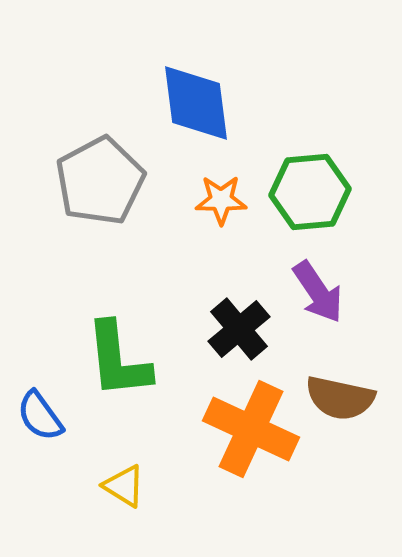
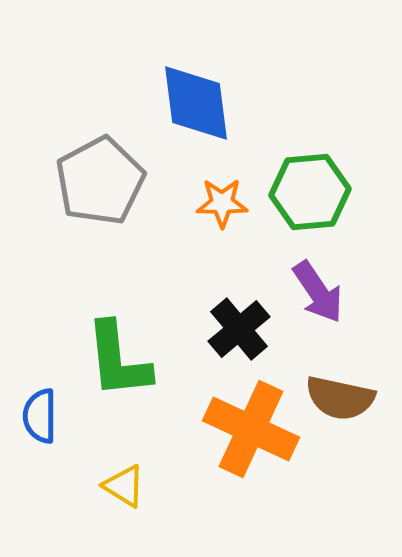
orange star: moved 1 px right, 3 px down
blue semicircle: rotated 36 degrees clockwise
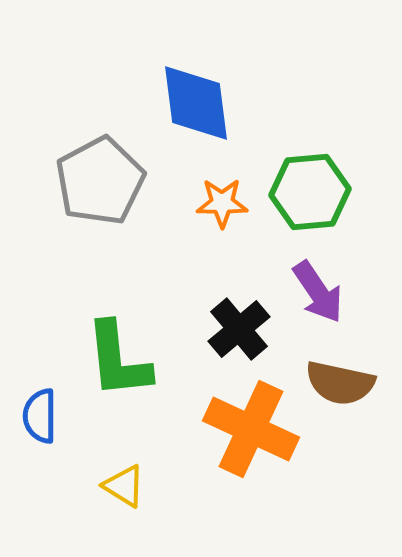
brown semicircle: moved 15 px up
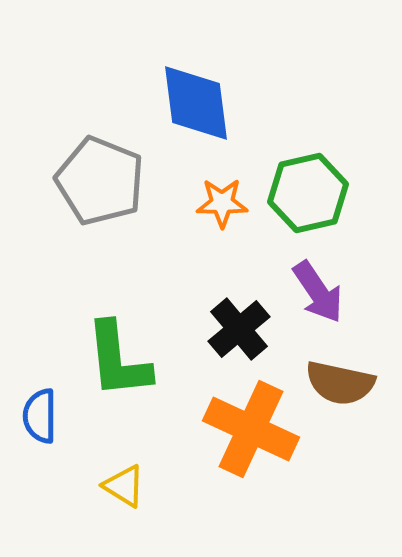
gray pentagon: rotated 22 degrees counterclockwise
green hexagon: moved 2 px left, 1 px down; rotated 8 degrees counterclockwise
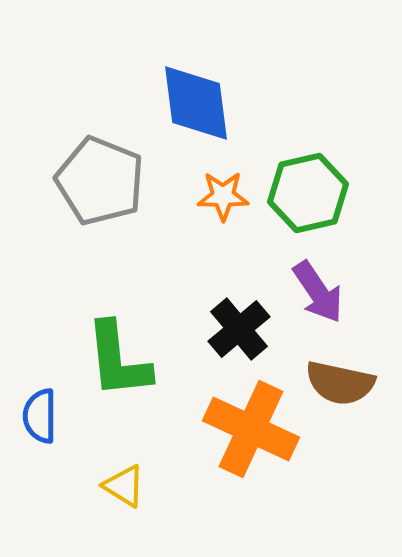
orange star: moved 1 px right, 7 px up
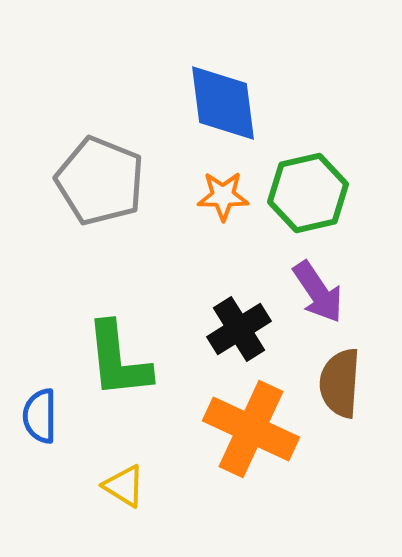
blue diamond: moved 27 px right
black cross: rotated 8 degrees clockwise
brown semicircle: rotated 82 degrees clockwise
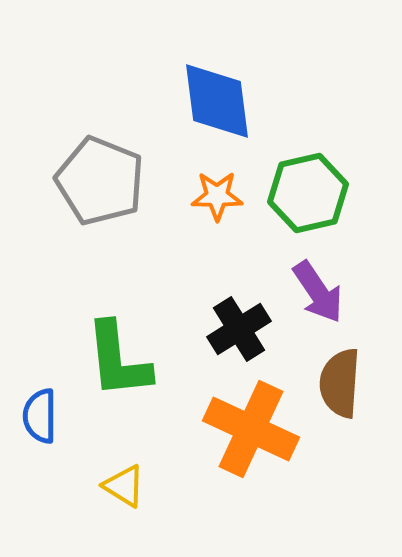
blue diamond: moved 6 px left, 2 px up
orange star: moved 6 px left
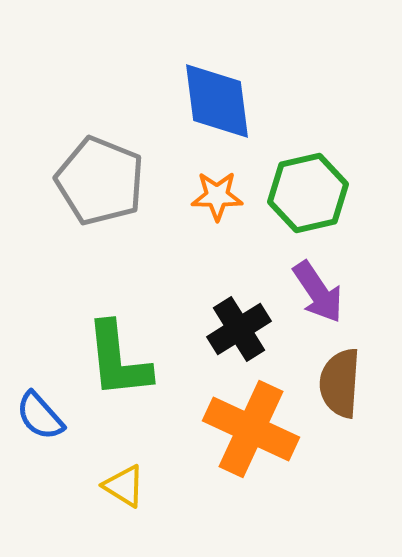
blue semicircle: rotated 42 degrees counterclockwise
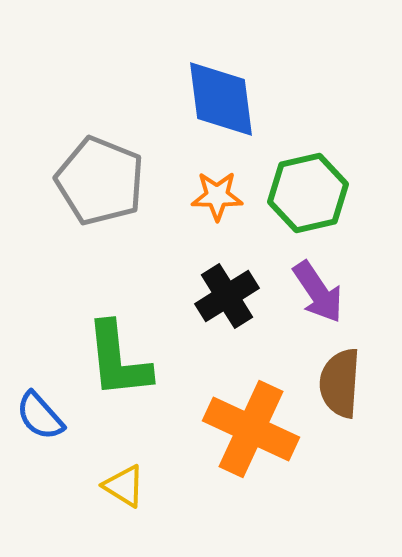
blue diamond: moved 4 px right, 2 px up
black cross: moved 12 px left, 33 px up
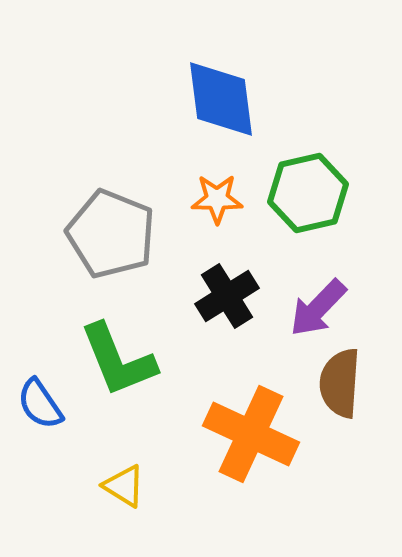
gray pentagon: moved 11 px right, 53 px down
orange star: moved 3 px down
purple arrow: moved 16 px down; rotated 78 degrees clockwise
green L-shape: rotated 16 degrees counterclockwise
blue semicircle: moved 12 px up; rotated 8 degrees clockwise
orange cross: moved 5 px down
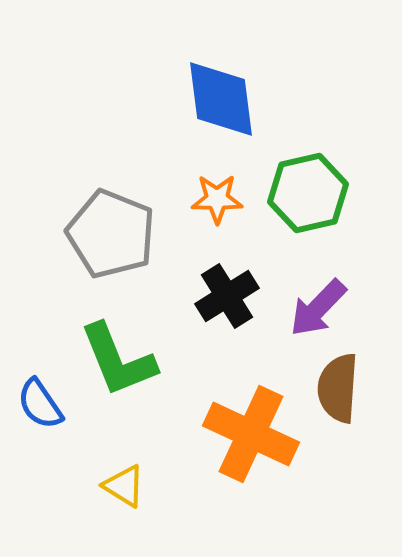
brown semicircle: moved 2 px left, 5 px down
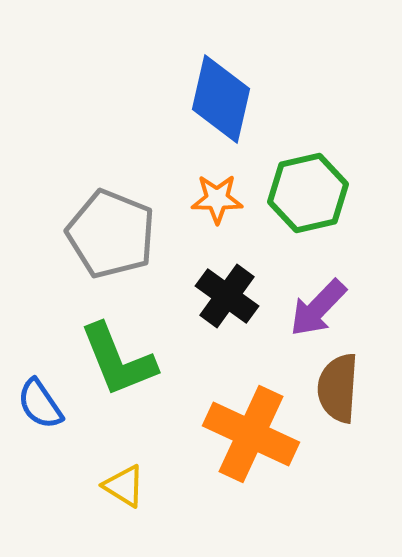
blue diamond: rotated 20 degrees clockwise
black cross: rotated 22 degrees counterclockwise
